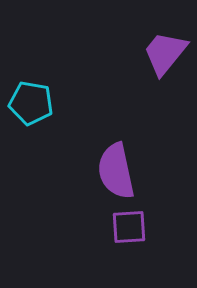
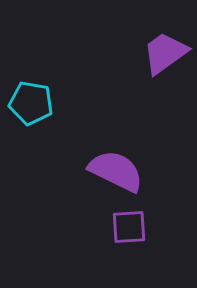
purple trapezoid: rotated 15 degrees clockwise
purple semicircle: rotated 128 degrees clockwise
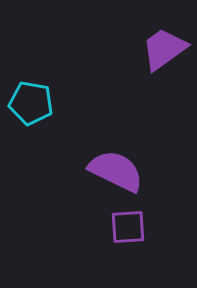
purple trapezoid: moved 1 px left, 4 px up
purple square: moved 1 px left
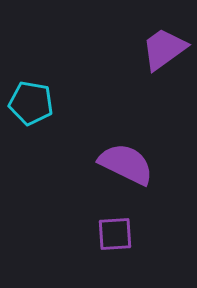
purple semicircle: moved 10 px right, 7 px up
purple square: moved 13 px left, 7 px down
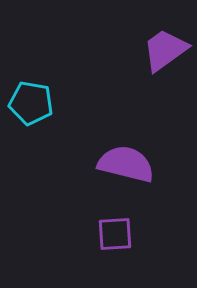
purple trapezoid: moved 1 px right, 1 px down
purple semicircle: rotated 12 degrees counterclockwise
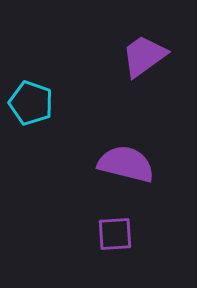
purple trapezoid: moved 21 px left, 6 px down
cyan pentagon: rotated 9 degrees clockwise
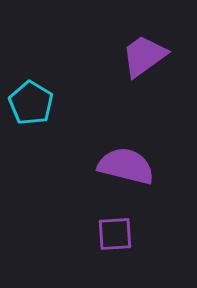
cyan pentagon: rotated 12 degrees clockwise
purple semicircle: moved 2 px down
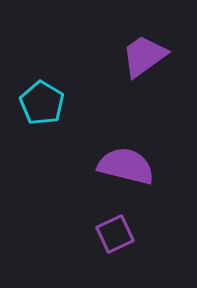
cyan pentagon: moved 11 px right
purple square: rotated 21 degrees counterclockwise
